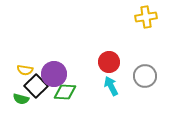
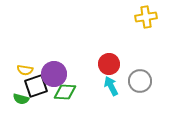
red circle: moved 2 px down
gray circle: moved 5 px left, 5 px down
black square: rotated 25 degrees clockwise
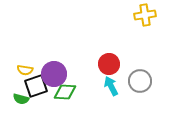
yellow cross: moved 1 px left, 2 px up
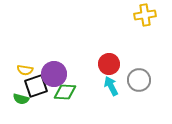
gray circle: moved 1 px left, 1 px up
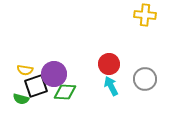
yellow cross: rotated 15 degrees clockwise
gray circle: moved 6 px right, 1 px up
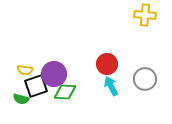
red circle: moved 2 px left
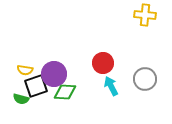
red circle: moved 4 px left, 1 px up
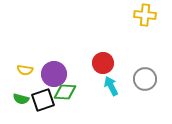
black square: moved 7 px right, 14 px down
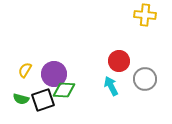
red circle: moved 16 px right, 2 px up
yellow semicircle: rotated 112 degrees clockwise
green diamond: moved 1 px left, 2 px up
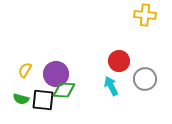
purple circle: moved 2 px right
black square: rotated 25 degrees clockwise
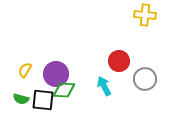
cyan arrow: moved 7 px left
